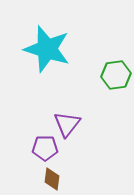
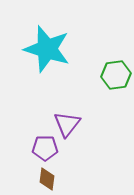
brown diamond: moved 5 px left
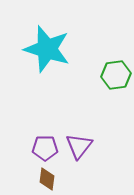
purple triangle: moved 12 px right, 22 px down
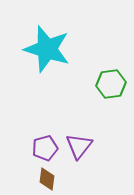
green hexagon: moved 5 px left, 9 px down
purple pentagon: rotated 15 degrees counterclockwise
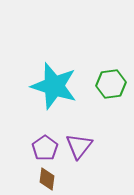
cyan star: moved 7 px right, 37 px down
purple pentagon: rotated 20 degrees counterclockwise
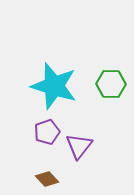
green hexagon: rotated 8 degrees clockwise
purple pentagon: moved 2 px right, 16 px up; rotated 15 degrees clockwise
brown diamond: rotated 50 degrees counterclockwise
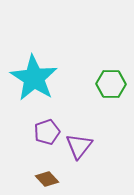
cyan star: moved 20 px left, 8 px up; rotated 15 degrees clockwise
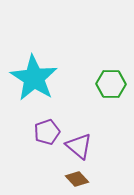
purple triangle: rotated 28 degrees counterclockwise
brown diamond: moved 30 px right
